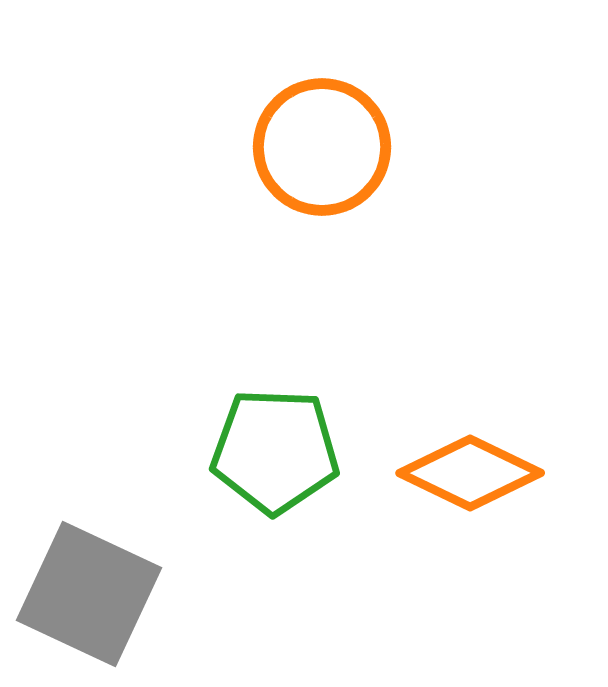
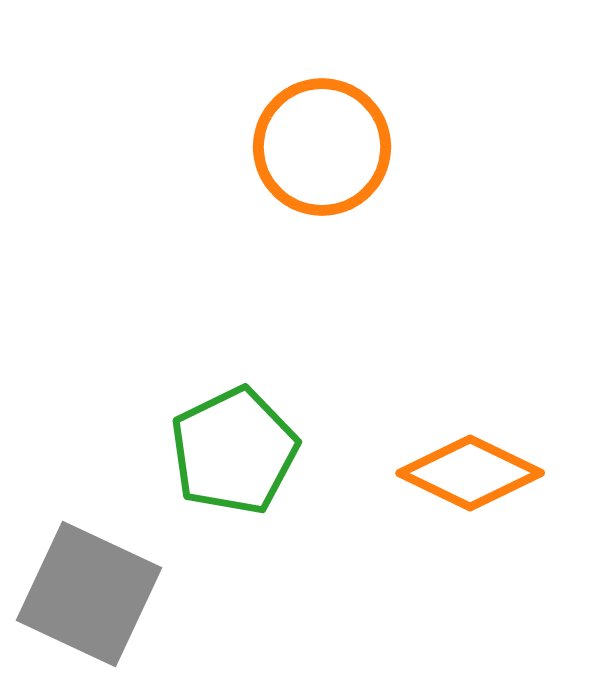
green pentagon: moved 41 px left; rotated 28 degrees counterclockwise
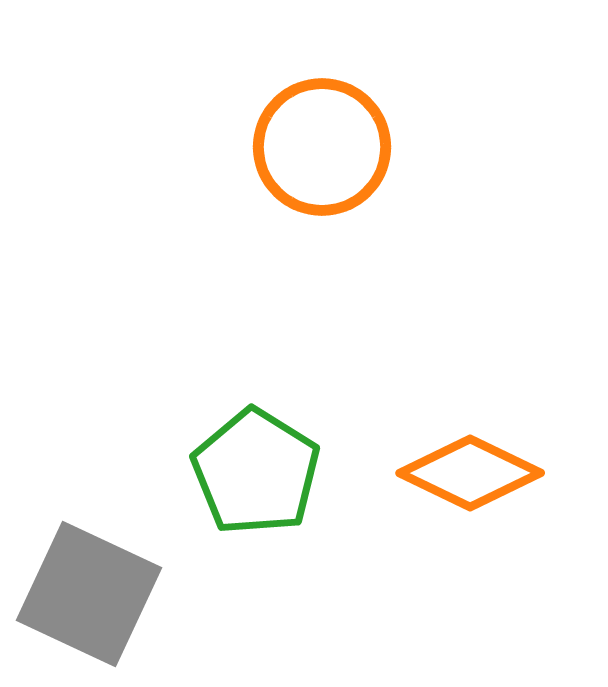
green pentagon: moved 22 px right, 21 px down; rotated 14 degrees counterclockwise
